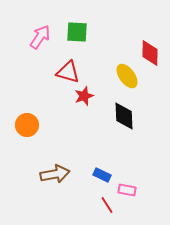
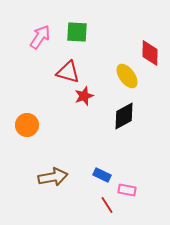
black diamond: rotated 64 degrees clockwise
brown arrow: moved 2 px left, 3 px down
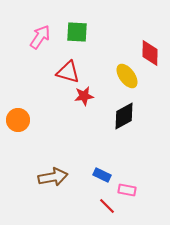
red star: rotated 12 degrees clockwise
orange circle: moved 9 px left, 5 px up
red line: moved 1 px down; rotated 12 degrees counterclockwise
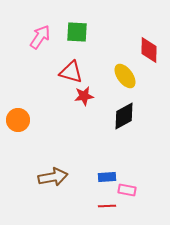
red diamond: moved 1 px left, 3 px up
red triangle: moved 3 px right
yellow ellipse: moved 2 px left
blue rectangle: moved 5 px right, 2 px down; rotated 30 degrees counterclockwise
red line: rotated 48 degrees counterclockwise
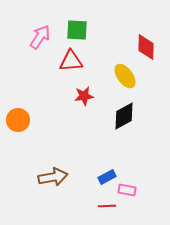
green square: moved 2 px up
red diamond: moved 3 px left, 3 px up
red triangle: moved 11 px up; rotated 20 degrees counterclockwise
blue rectangle: rotated 24 degrees counterclockwise
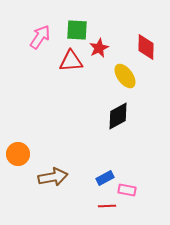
red star: moved 15 px right, 48 px up; rotated 18 degrees counterclockwise
black diamond: moved 6 px left
orange circle: moved 34 px down
blue rectangle: moved 2 px left, 1 px down
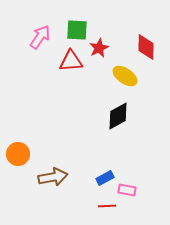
yellow ellipse: rotated 20 degrees counterclockwise
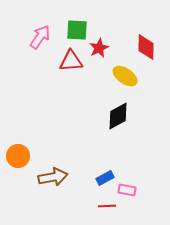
orange circle: moved 2 px down
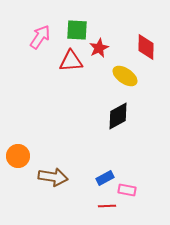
brown arrow: rotated 20 degrees clockwise
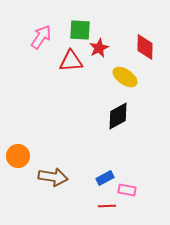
green square: moved 3 px right
pink arrow: moved 1 px right
red diamond: moved 1 px left
yellow ellipse: moved 1 px down
